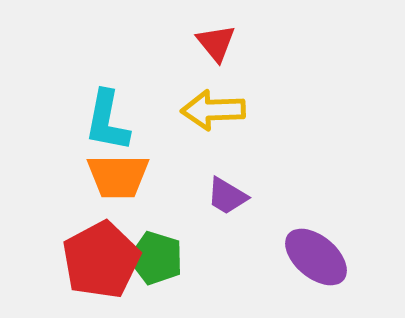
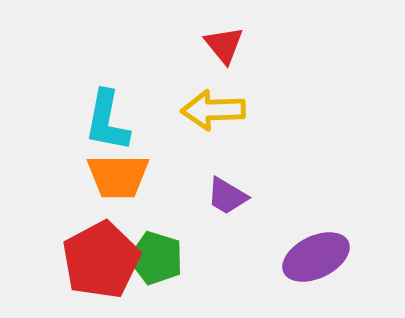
red triangle: moved 8 px right, 2 px down
purple ellipse: rotated 66 degrees counterclockwise
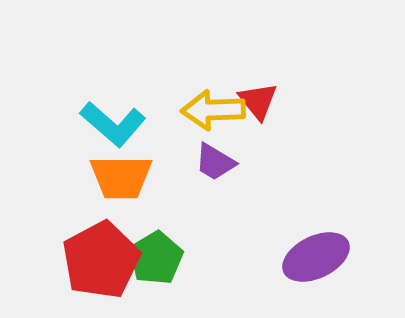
red triangle: moved 34 px right, 56 px down
cyan L-shape: moved 6 px right, 3 px down; rotated 60 degrees counterclockwise
orange trapezoid: moved 3 px right, 1 px down
purple trapezoid: moved 12 px left, 34 px up
green pentagon: rotated 24 degrees clockwise
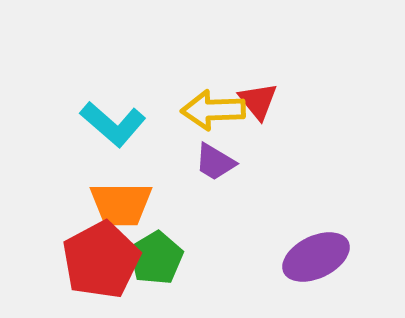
orange trapezoid: moved 27 px down
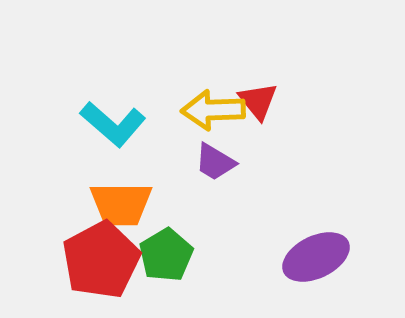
green pentagon: moved 10 px right, 3 px up
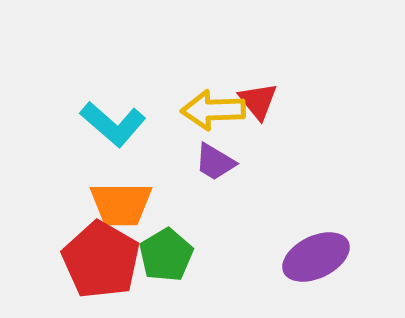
red pentagon: rotated 14 degrees counterclockwise
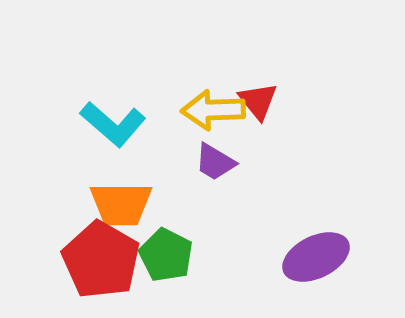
green pentagon: rotated 14 degrees counterclockwise
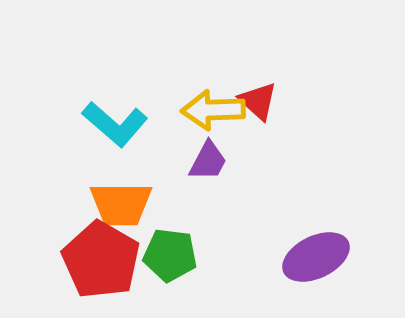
red triangle: rotated 9 degrees counterclockwise
cyan L-shape: moved 2 px right
purple trapezoid: moved 7 px left, 1 px up; rotated 93 degrees counterclockwise
green pentagon: moved 4 px right; rotated 20 degrees counterclockwise
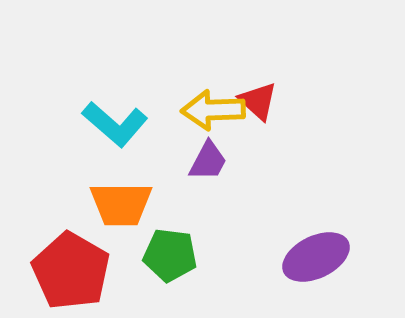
red pentagon: moved 30 px left, 11 px down
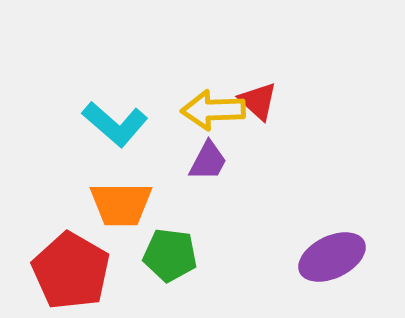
purple ellipse: moved 16 px right
